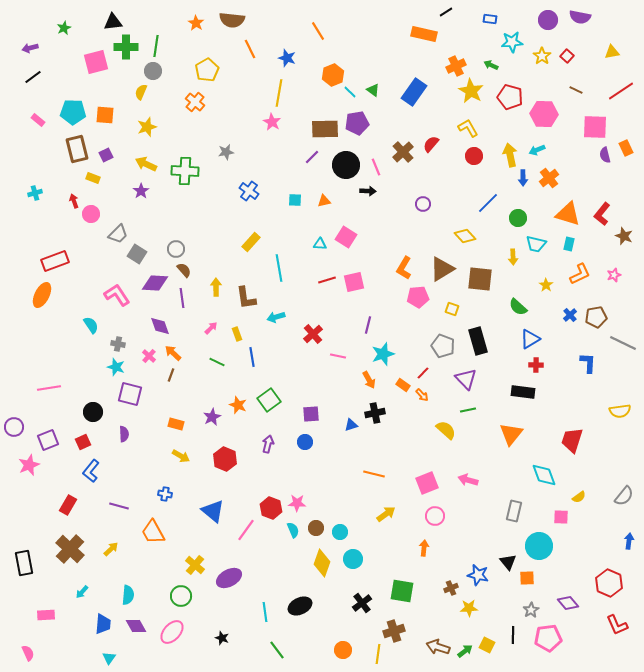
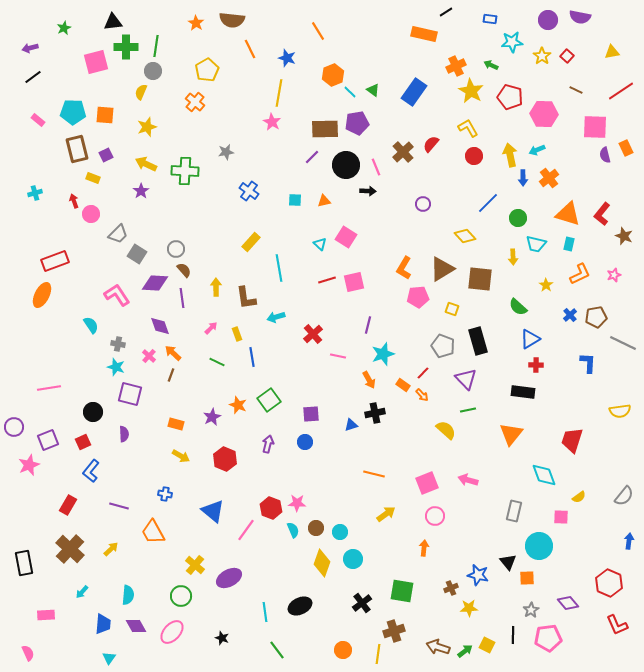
cyan triangle at (320, 244): rotated 40 degrees clockwise
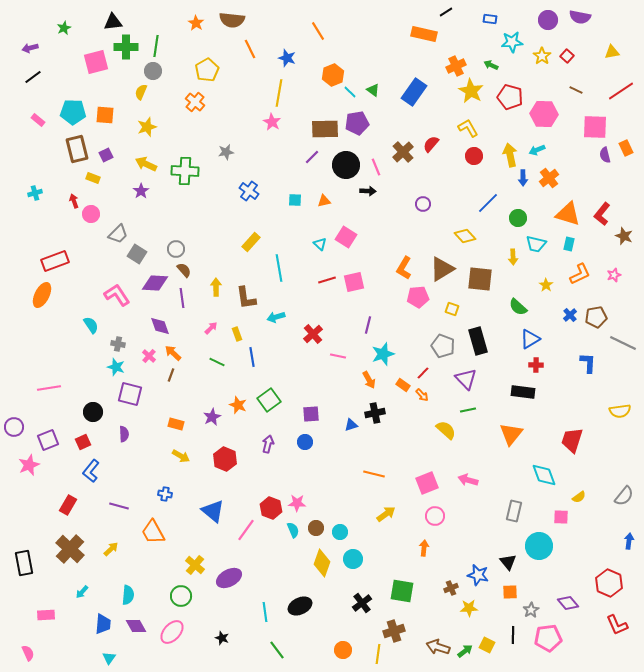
orange square at (527, 578): moved 17 px left, 14 px down
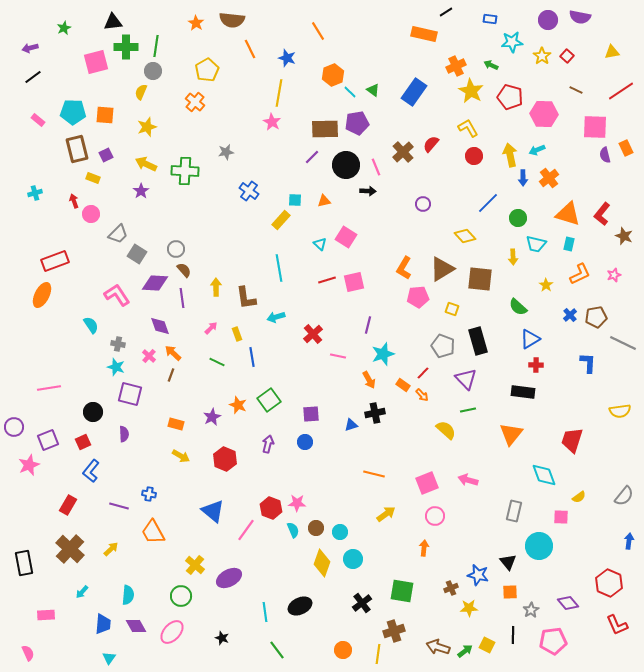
yellow rectangle at (251, 242): moved 30 px right, 22 px up
blue cross at (165, 494): moved 16 px left
pink pentagon at (548, 638): moved 5 px right, 3 px down
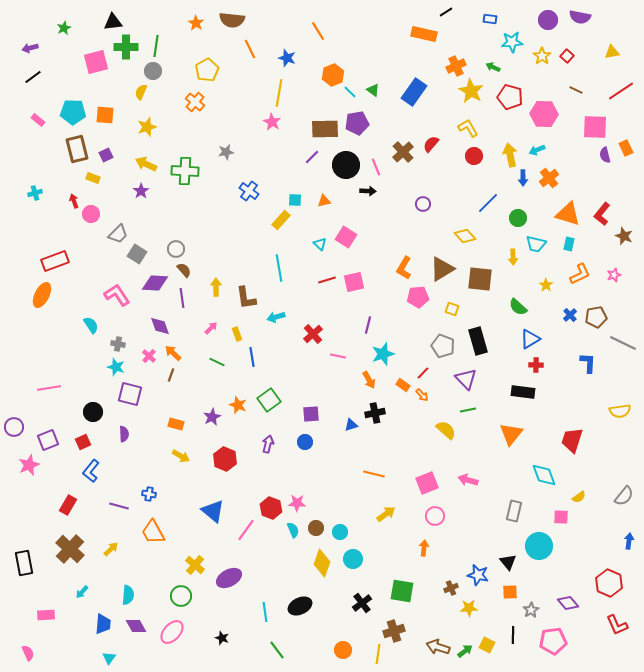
green arrow at (491, 65): moved 2 px right, 2 px down
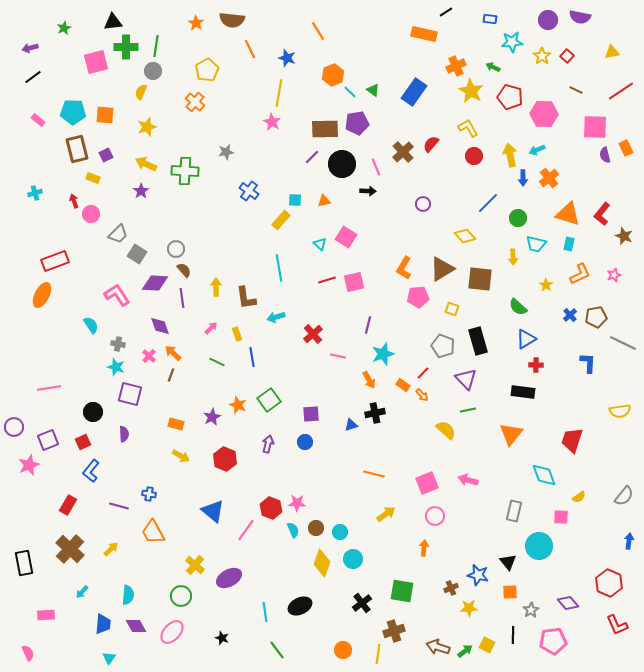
black circle at (346, 165): moved 4 px left, 1 px up
blue triangle at (530, 339): moved 4 px left
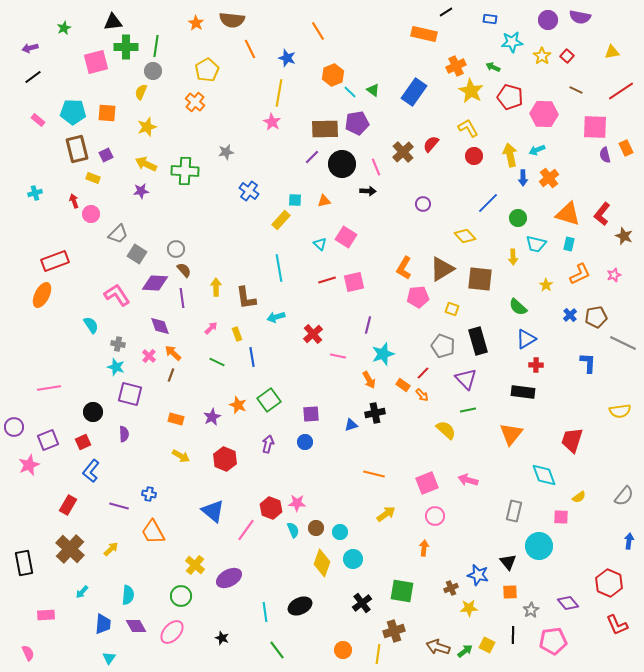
orange square at (105, 115): moved 2 px right, 2 px up
purple star at (141, 191): rotated 28 degrees clockwise
orange rectangle at (176, 424): moved 5 px up
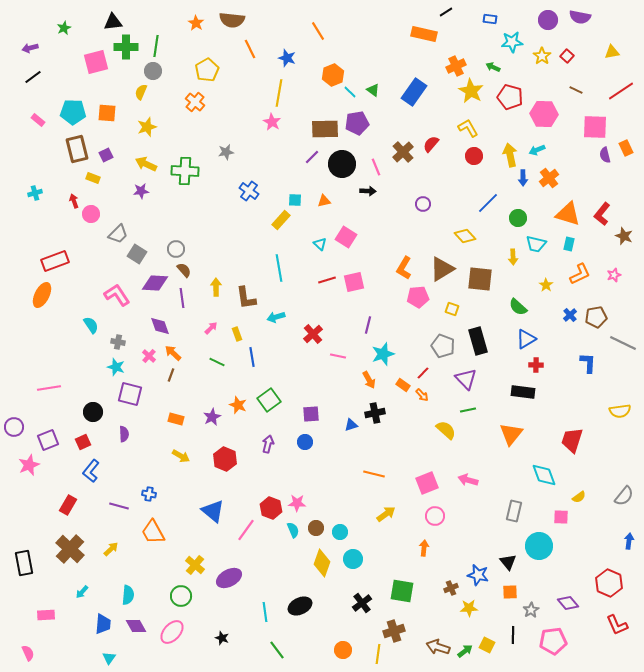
gray cross at (118, 344): moved 2 px up
